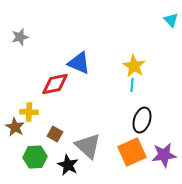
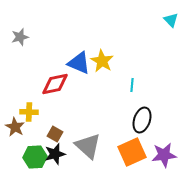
yellow star: moved 32 px left, 5 px up
black star: moved 13 px left, 11 px up; rotated 30 degrees clockwise
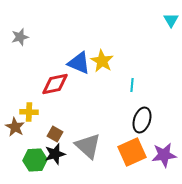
cyan triangle: rotated 14 degrees clockwise
green hexagon: moved 3 px down
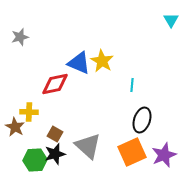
purple star: rotated 15 degrees counterclockwise
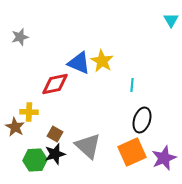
purple star: moved 3 px down
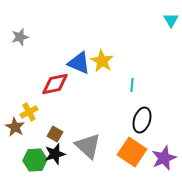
yellow cross: rotated 30 degrees counterclockwise
orange square: rotated 32 degrees counterclockwise
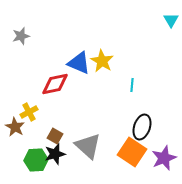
gray star: moved 1 px right, 1 px up
black ellipse: moved 7 px down
brown square: moved 2 px down
green hexagon: moved 1 px right
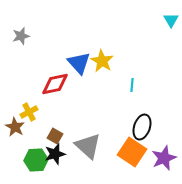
blue triangle: rotated 25 degrees clockwise
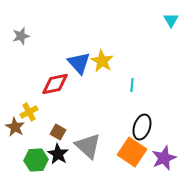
brown square: moved 3 px right, 4 px up
black star: moved 3 px right; rotated 25 degrees counterclockwise
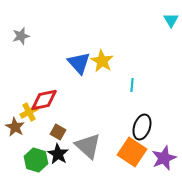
red diamond: moved 11 px left, 16 px down
green hexagon: rotated 20 degrees clockwise
